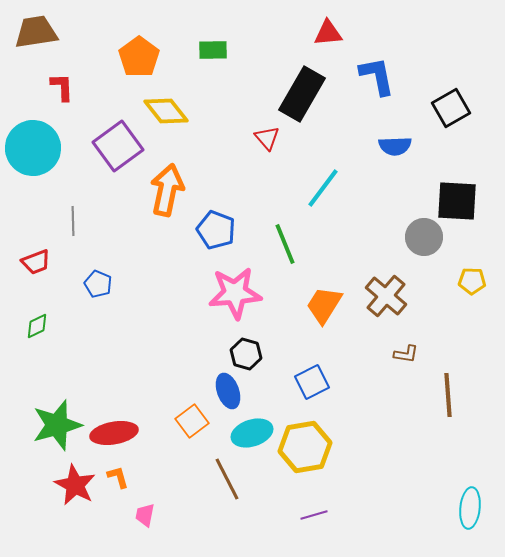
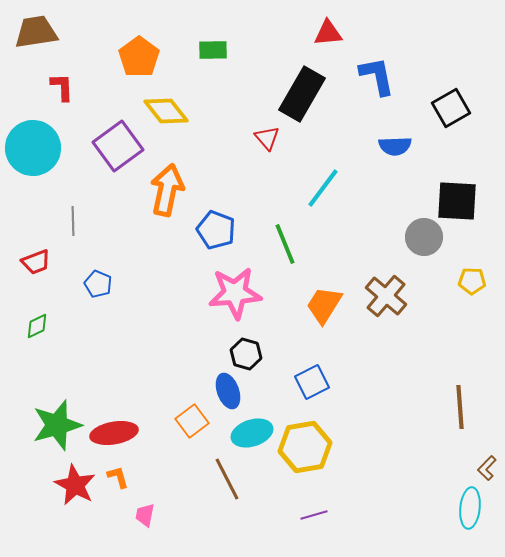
brown L-shape at (406, 354): moved 81 px right, 114 px down; rotated 125 degrees clockwise
brown line at (448, 395): moved 12 px right, 12 px down
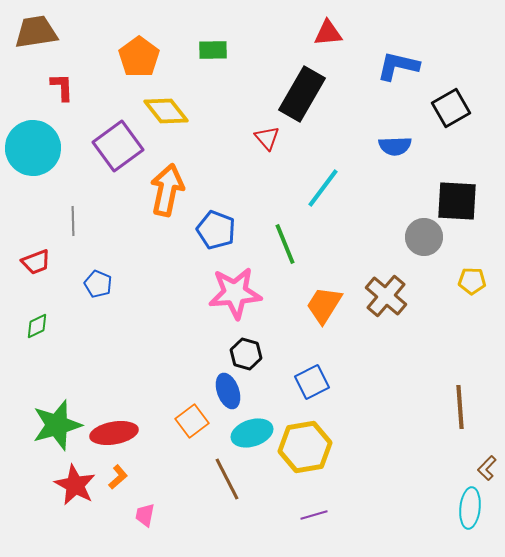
blue L-shape at (377, 76): moved 21 px right, 10 px up; rotated 66 degrees counterclockwise
orange L-shape at (118, 477): rotated 65 degrees clockwise
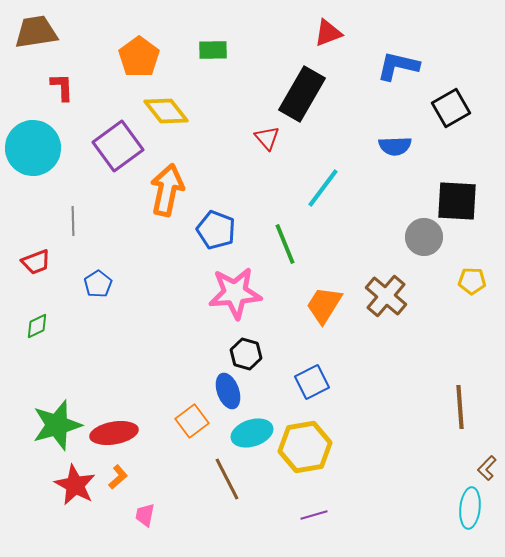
red triangle at (328, 33): rotated 16 degrees counterclockwise
blue pentagon at (98, 284): rotated 16 degrees clockwise
